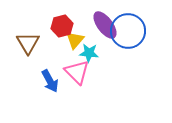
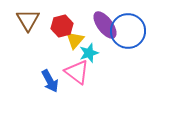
brown triangle: moved 23 px up
cyan star: rotated 24 degrees counterclockwise
pink triangle: rotated 8 degrees counterclockwise
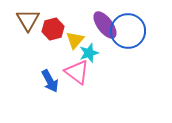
red hexagon: moved 9 px left, 3 px down
